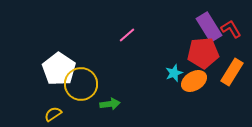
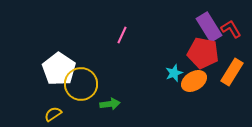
pink line: moved 5 px left; rotated 24 degrees counterclockwise
red pentagon: rotated 16 degrees clockwise
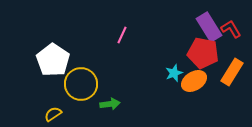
white pentagon: moved 6 px left, 9 px up
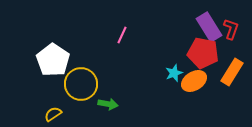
red L-shape: rotated 50 degrees clockwise
green arrow: moved 2 px left; rotated 18 degrees clockwise
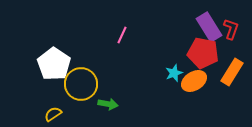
white pentagon: moved 1 px right, 4 px down
